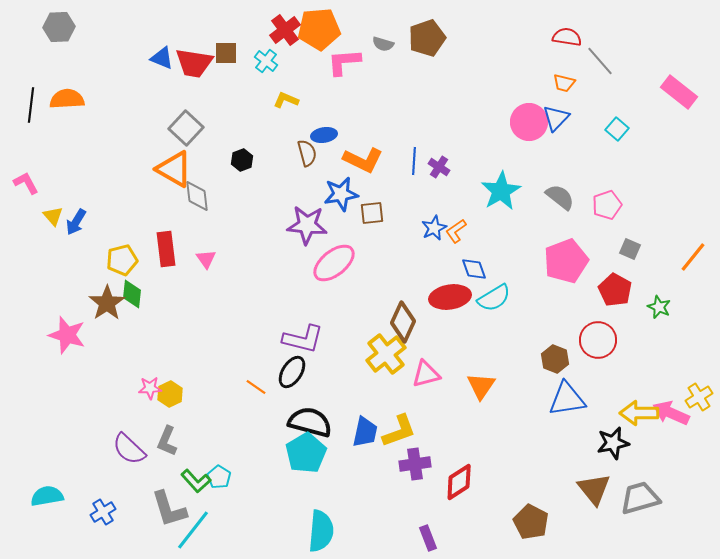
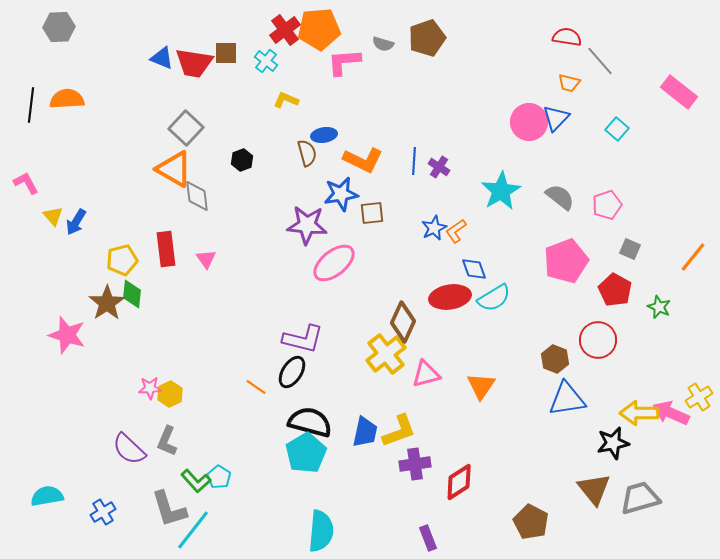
orange trapezoid at (564, 83): moved 5 px right
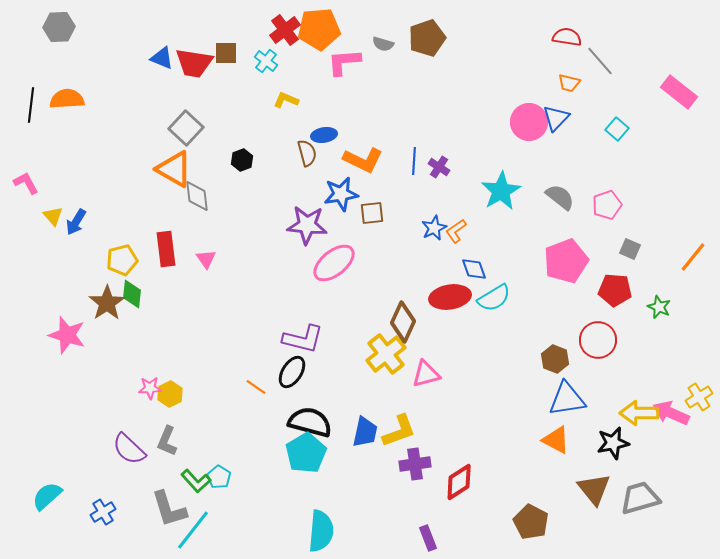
red pentagon at (615, 290): rotated 24 degrees counterclockwise
orange triangle at (481, 386): moved 75 px right, 54 px down; rotated 36 degrees counterclockwise
cyan semicircle at (47, 496): rotated 32 degrees counterclockwise
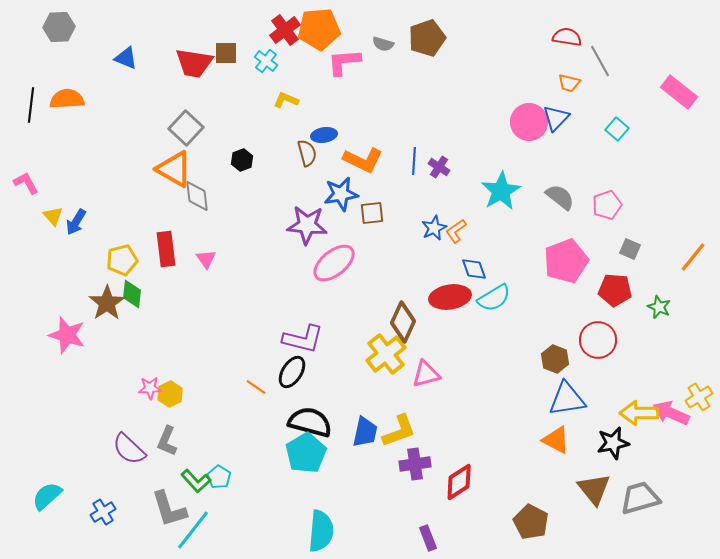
blue triangle at (162, 58): moved 36 px left
gray line at (600, 61): rotated 12 degrees clockwise
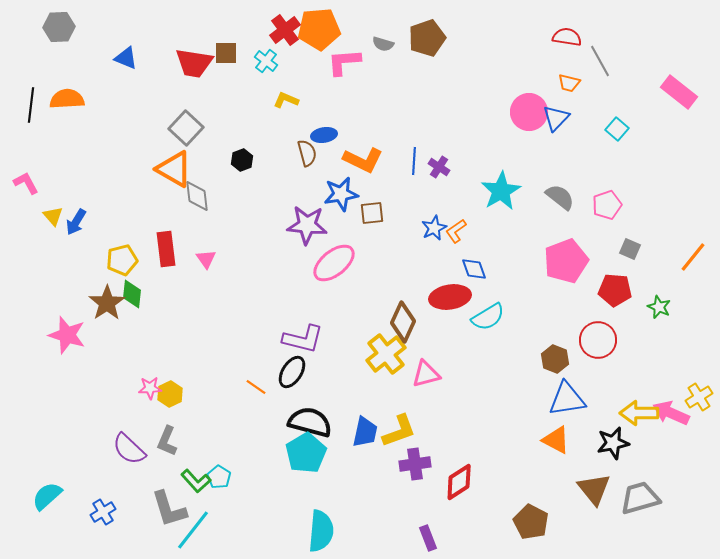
pink circle at (529, 122): moved 10 px up
cyan semicircle at (494, 298): moved 6 px left, 19 px down
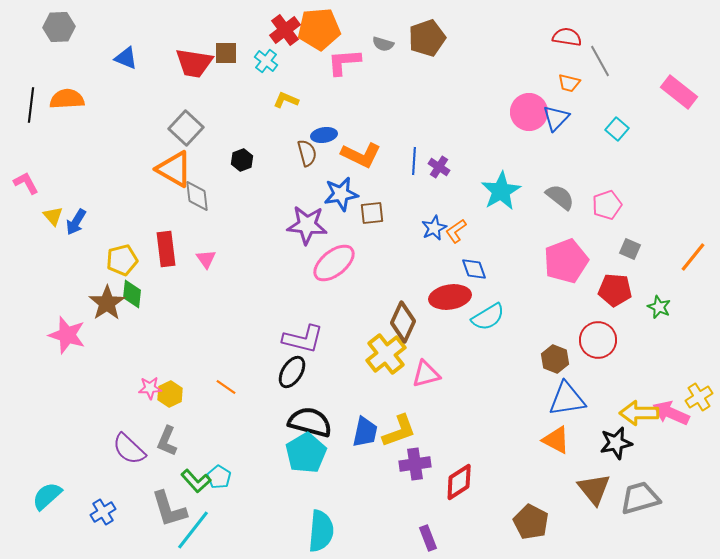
orange L-shape at (363, 160): moved 2 px left, 5 px up
orange line at (256, 387): moved 30 px left
black star at (613, 443): moved 3 px right
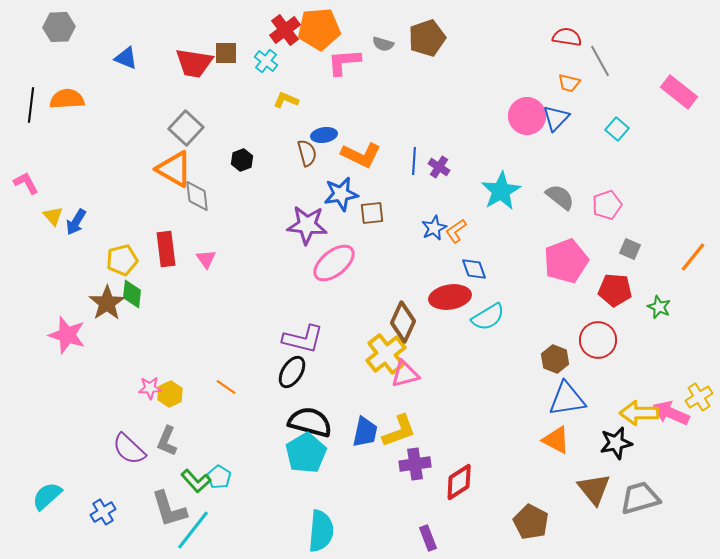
pink circle at (529, 112): moved 2 px left, 4 px down
pink triangle at (426, 374): moved 21 px left
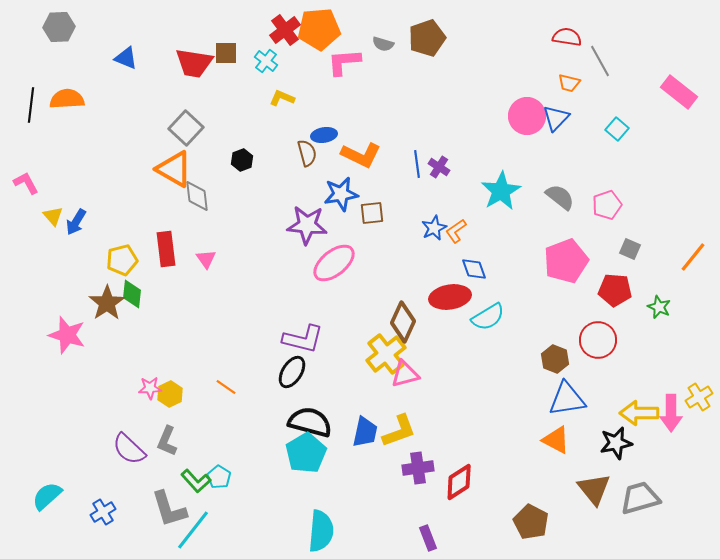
yellow L-shape at (286, 100): moved 4 px left, 2 px up
blue line at (414, 161): moved 3 px right, 3 px down; rotated 12 degrees counterclockwise
pink arrow at (671, 413): rotated 114 degrees counterclockwise
purple cross at (415, 464): moved 3 px right, 4 px down
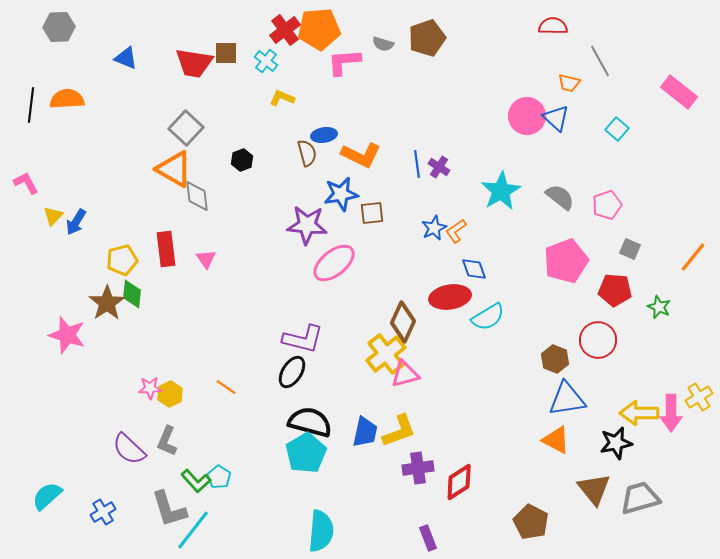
red semicircle at (567, 37): moved 14 px left, 11 px up; rotated 8 degrees counterclockwise
blue triangle at (556, 118): rotated 32 degrees counterclockwise
yellow triangle at (53, 216): rotated 25 degrees clockwise
